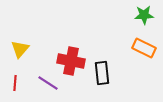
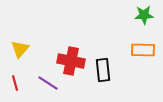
orange rectangle: moved 1 px left, 2 px down; rotated 25 degrees counterclockwise
black rectangle: moved 1 px right, 3 px up
red line: rotated 21 degrees counterclockwise
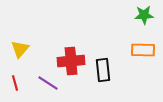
red cross: rotated 16 degrees counterclockwise
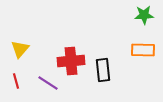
red line: moved 1 px right, 2 px up
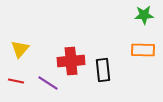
red line: rotated 63 degrees counterclockwise
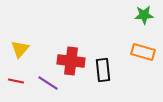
orange rectangle: moved 2 px down; rotated 15 degrees clockwise
red cross: rotated 12 degrees clockwise
